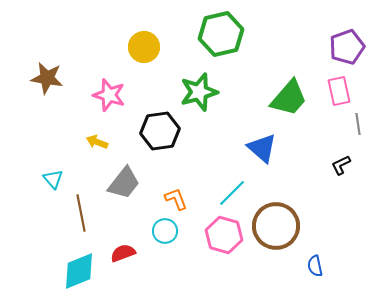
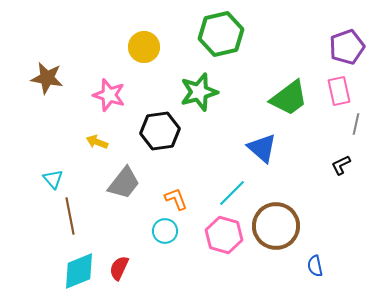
green trapezoid: rotated 12 degrees clockwise
gray line: moved 2 px left; rotated 20 degrees clockwise
brown line: moved 11 px left, 3 px down
red semicircle: moved 4 px left, 15 px down; rotated 45 degrees counterclockwise
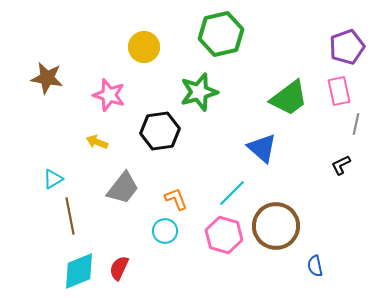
cyan triangle: rotated 40 degrees clockwise
gray trapezoid: moved 1 px left, 5 px down
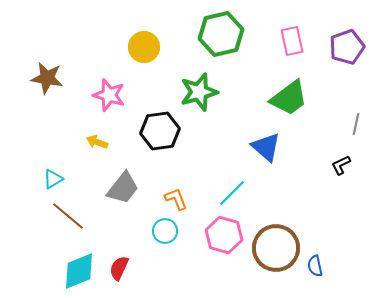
pink rectangle: moved 47 px left, 50 px up
blue triangle: moved 4 px right, 1 px up
brown line: moved 2 px left; rotated 39 degrees counterclockwise
brown circle: moved 22 px down
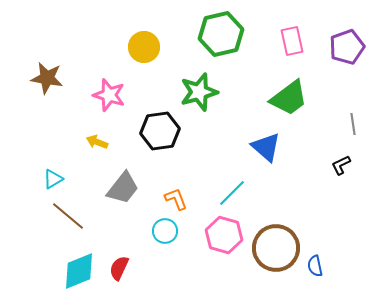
gray line: moved 3 px left; rotated 20 degrees counterclockwise
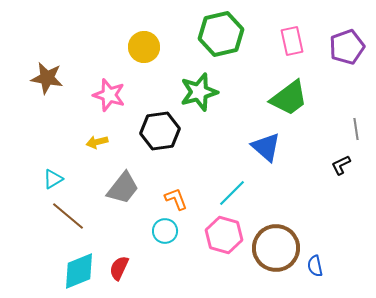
gray line: moved 3 px right, 5 px down
yellow arrow: rotated 35 degrees counterclockwise
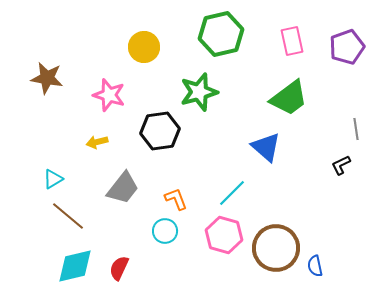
cyan diamond: moved 4 px left, 5 px up; rotated 9 degrees clockwise
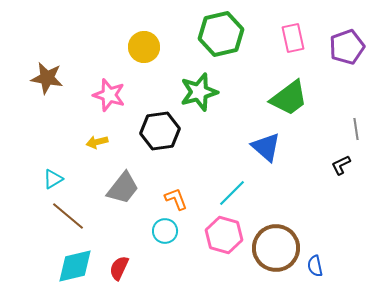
pink rectangle: moved 1 px right, 3 px up
